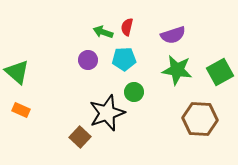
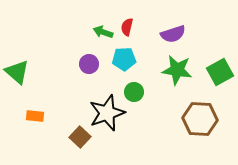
purple semicircle: moved 1 px up
purple circle: moved 1 px right, 4 px down
orange rectangle: moved 14 px right, 6 px down; rotated 18 degrees counterclockwise
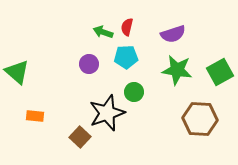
cyan pentagon: moved 2 px right, 2 px up
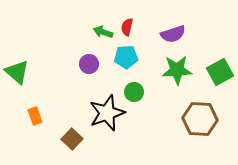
green star: rotated 12 degrees counterclockwise
orange rectangle: rotated 66 degrees clockwise
brown square: moved 8 px left, 2 px down
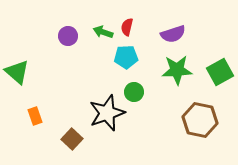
purple circle: moved 21 px left, 28 px up
brown hexagon: moved 1 px down; rotated 8 degrees clockwise
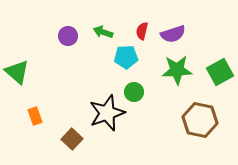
red semicircle: moved 15 px right, 4 px down
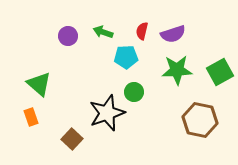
green triangle: moved 22 px right, 12 px down
orange rectangle: moved 4 px left, 1 px down
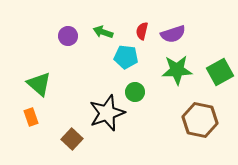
cyan pentagon: rotated 10 degrees clockwise
green circle: moved 1 px right
